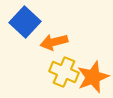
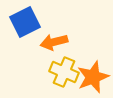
blue square: rotated 20 degrees clockwise
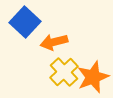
blue square: rotated 20 degrees counterclockwise
yellow cross: rotated 24 degrees clockwise
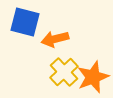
blue square: rotated 28 degrees counterclockwise
orange arrow: moved 1 px right, 3 px up
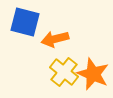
yellow cross: rotated 8 degrees counterclockwise
orange star: moved 3 px up; rotated 28 degrees counterclockwise
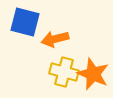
yellow cross: rotated 24 degrees counterclockwise
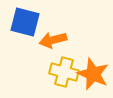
orange arrow: moved 2 px left, 1 px down
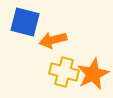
orange star: rotated 24 degrees clockwise
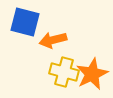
orange star: moved 1 px left
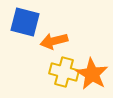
orange arrow: moved 1 px right, 1 px down
orange star: rotated 16 degrees counterclockwise
